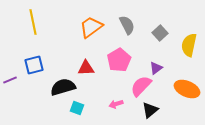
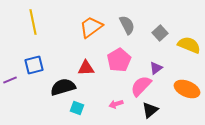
yellow semicircle: rotated 100 degrees clockwise
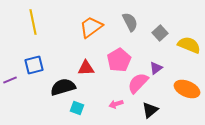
gray semicircle: moved 3 px right, 3 px up
pink semicircle: moved 3 px left, 3 px up
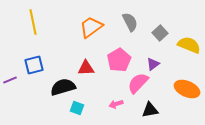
purple triangle: moved 3 px left, 4 px up
black triangle: rotated 30 degrees clockwise
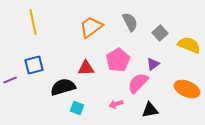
pink pentagon: moved 1 px left
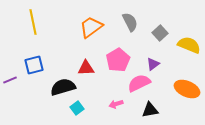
pink semicircle: moved 1 px right; rotated 20 degrees clockwise
cyan square: rotated 32 degrees clockwise
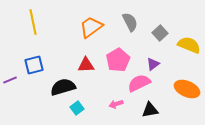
red triangle: moved 3 px up
